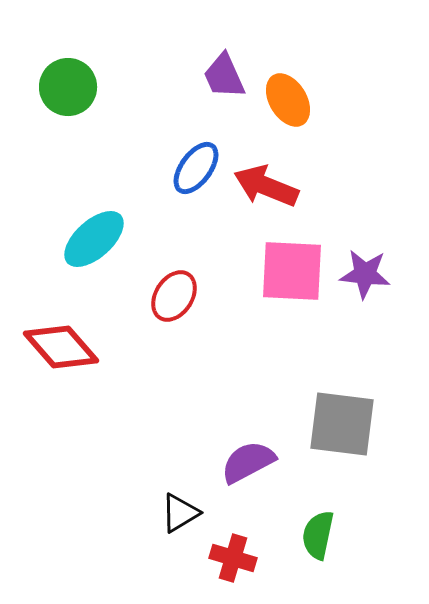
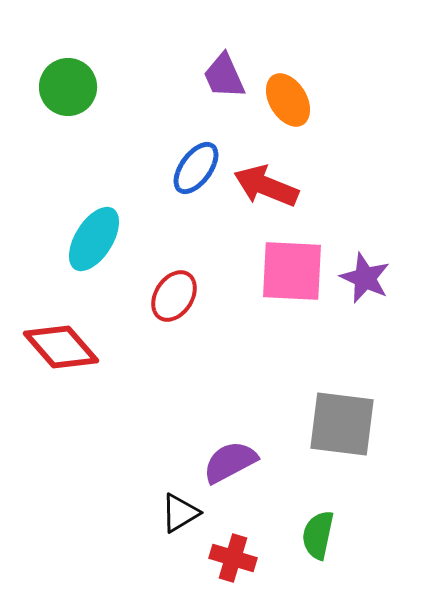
cyan ellipse: rotated 16 degrees counterclockwise
purple star: moved 4 px down; rotated 18 degrees clockwise
purple semicircle: moved 18 px left
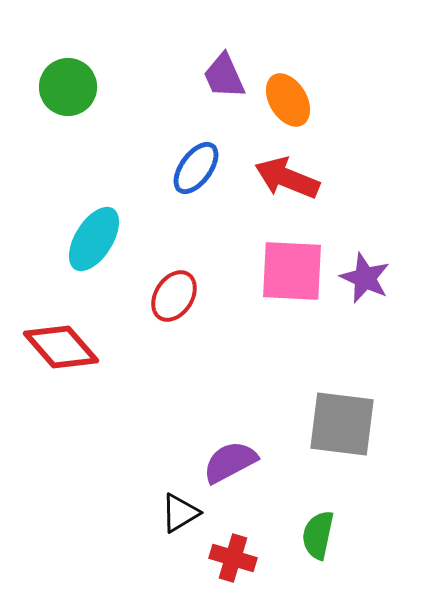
red arrow: moved 21 px right, 8 px up
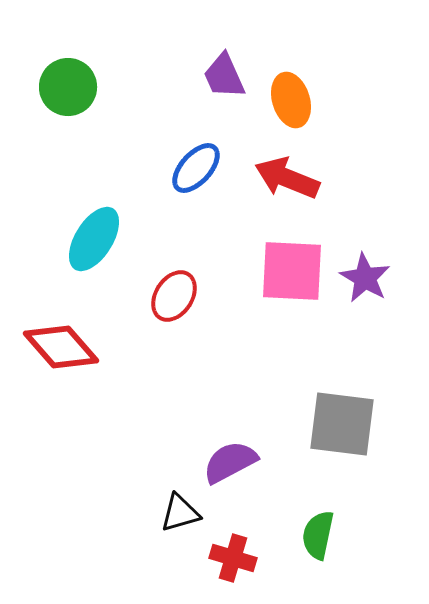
orange ellipse: moved 3 px right; rotated 14 degrees clockwise
blue ellipse: rotated 6 degrees clockwise
purple star: rotated 6 degrees clockwise
black triangle: rotated 15 degrees clockwise
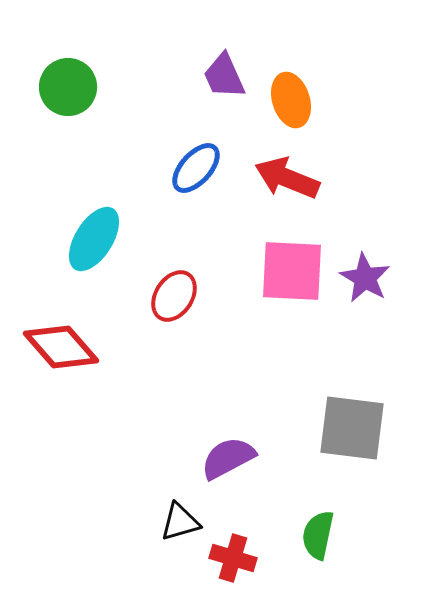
gray square: moved 10 px right, 4 px down
purple semicircle: moved 2 px left, 4 px up
black triangle: moved 9 px down
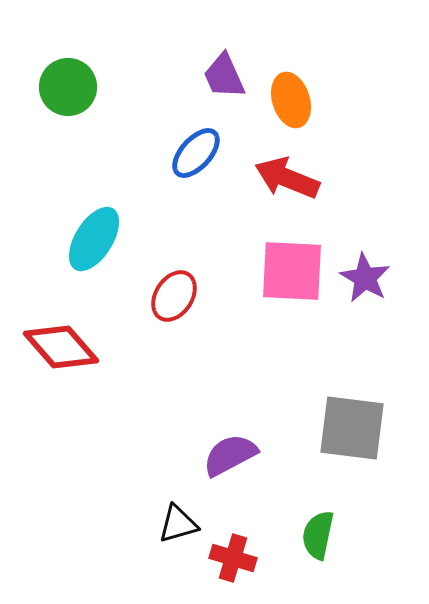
blue ellipse: moved 15 px up
purple semicircle: moved 2 px right, 3 px up
black triangle: moved 2 px left, 2 px down
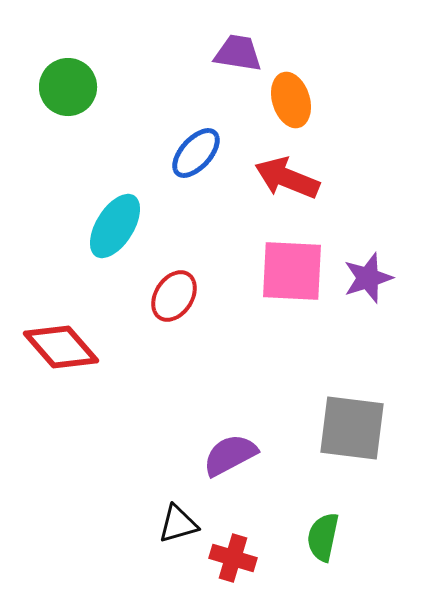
purple trapezoid: moved 14 px right, 23 px up; rotated 123 degrees clockwise
cyan ellipse: moved 21 px right, 13 px up
purple star: moved 3 px right; rotated 24 degrees clockwise
green semicircle: moved 5 px right, 2 px down
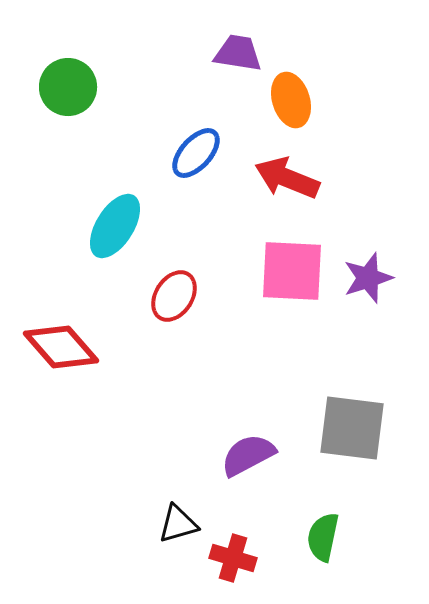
purple semicircle: moved 18 px right
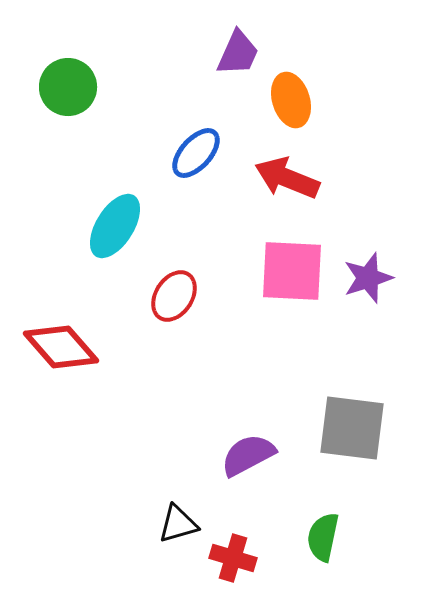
purple trapezoid: rotated 105 degrees clockwise
